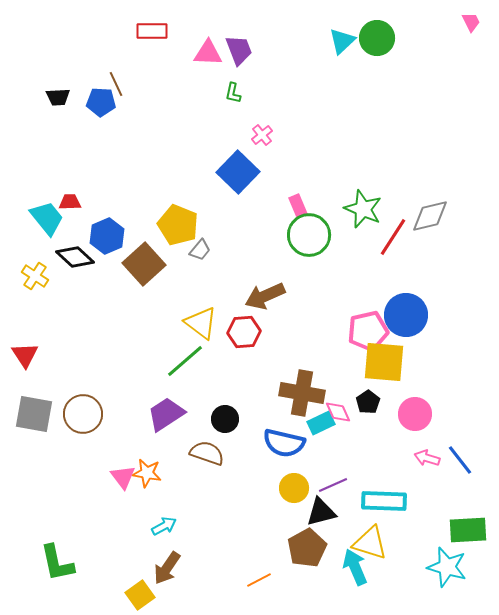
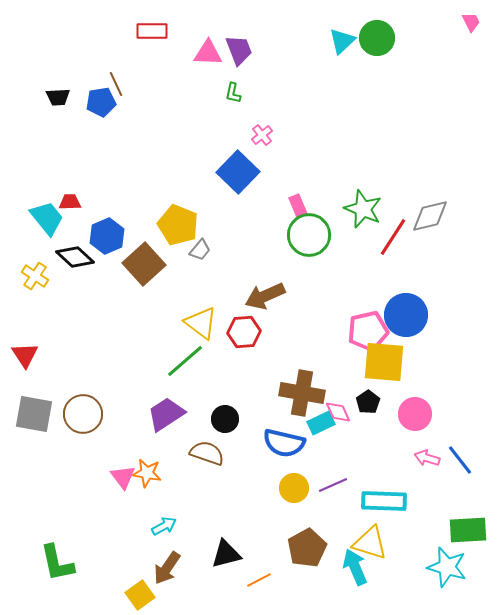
blue pentagon at (101, 102): rotated 12 degrees counterclockwise
black triangle at (321, 512): moved 95 px left, 42 px down
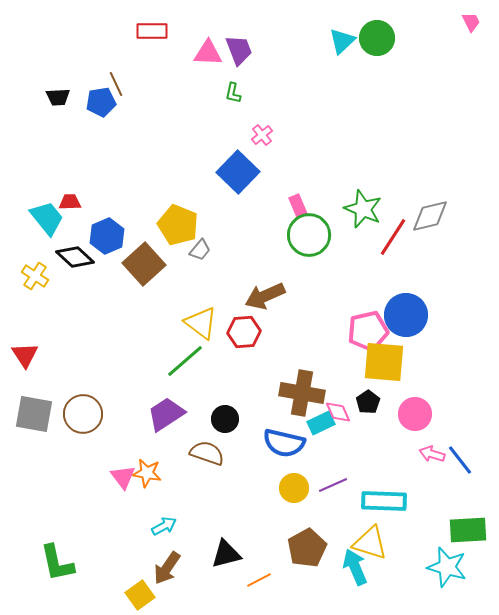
pink arrow at (427, 458): moved 5 px right, 4 px up
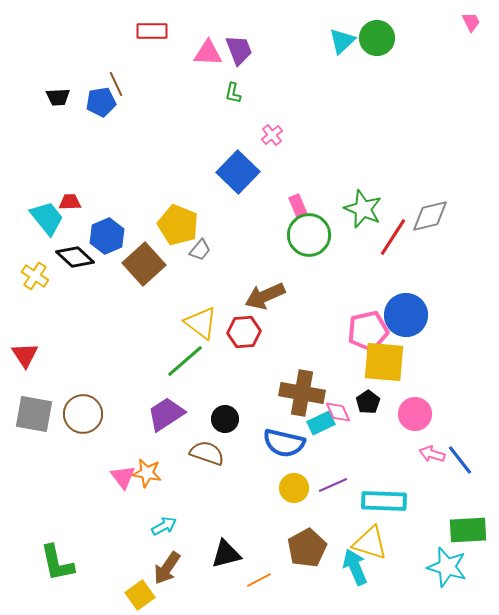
pink cross at (262, 135): moved 10 px right
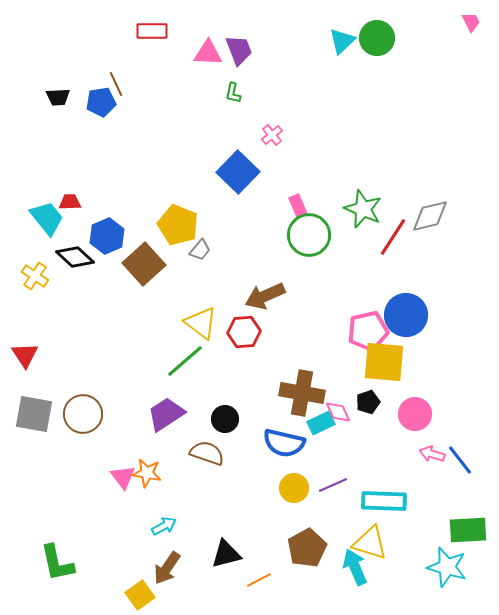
black pentagon at (368, 402): rotated 15 degrees clockwise
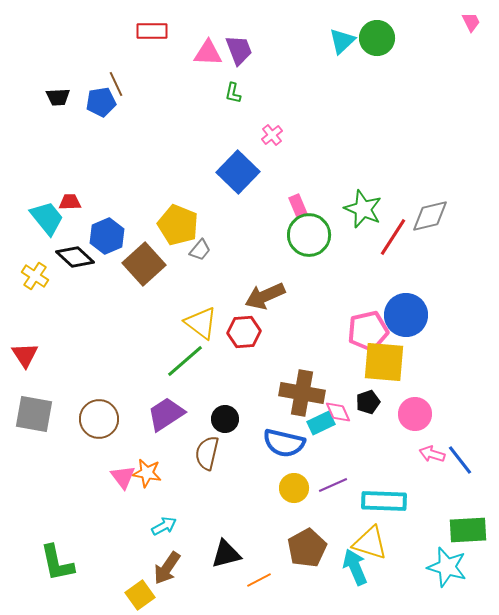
brown circle at (83, 414): moved 16 px right, 5 px down
brown semicircle at (207, 453): rotated 96 degrees counterclockwise
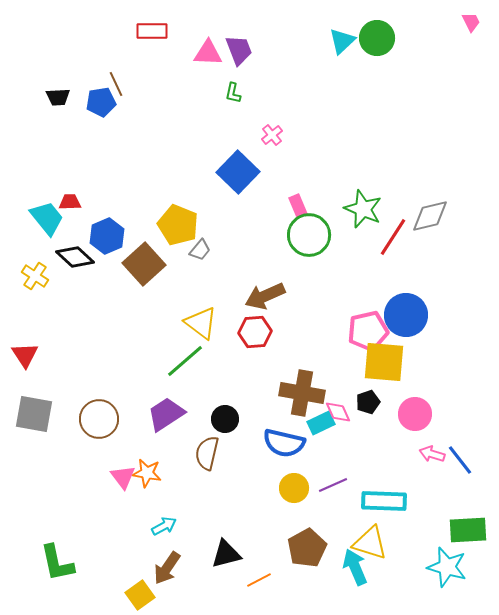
red hexagon at (244, 332): moved 11 px right
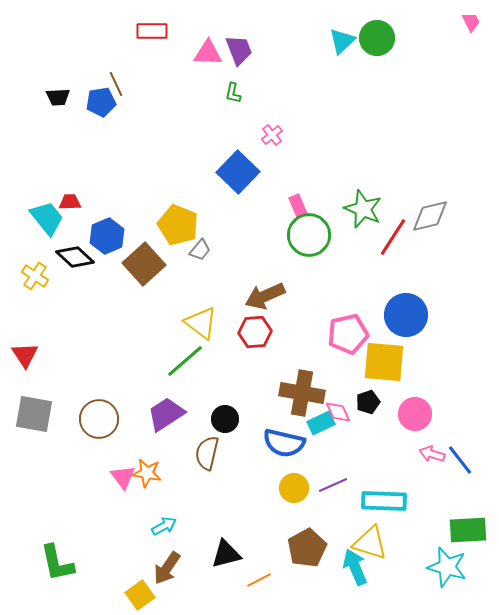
pink pentagon at (368, 331): moved 20 px left, 3 px down
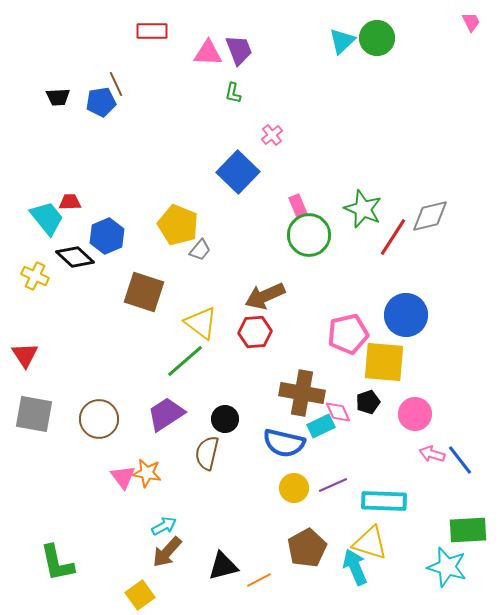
brown square at (144, 264): moved 28 px down; rotated 30 degrees counterclockwise
yellow cross at (35, 276): rotated 8 degrees counterclockwise
cyan rectangle at (321, 423): moved 3 px down
black triangle at (226, 554): moved 3 px left, 12 px down
brown arrow at (167, 568): moved 16 px up; rotated 8 degrees clockwise
